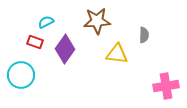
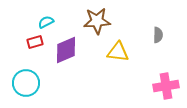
gray semicircle: moved 14 px right
red rectangle: rotated 35 degrees counterclockwise
purple diamond: moved 1 px right, 1 px down; rotated 32 degrees clockwise
yellow triangle: moved 1 px right, 2 px up
cyan circle: moved 5 px right, 8 px down
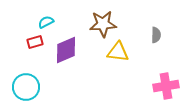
brown star: moved 6 px right, 3 px down
gray semicircle: moved 2 px left
cyan circle: moved 4 px down
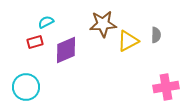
yellow triangle: moved 10 px right, 11 px up; rotated 35 degrees counterclockwise
pink cross: moved 1 px down
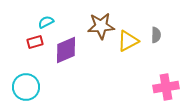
brown star: moved 2 px left, 2 px down
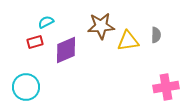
yellow triangle: rotated 20 degrees clockwise
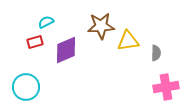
gray semicircle: moved 18 px down
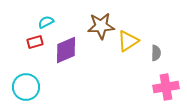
yellow triangle: rotated 25 degrees counterclockwise
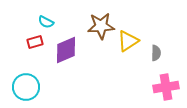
cyan semicircle: rotated 126 degrees counterclockwise
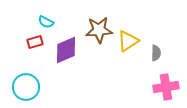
brown star: moved 2 px left, 4 px down
